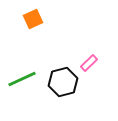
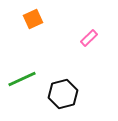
pink rectangle: moved 25 px up
black hexagon: moved 12 px down
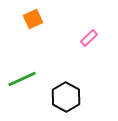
black hexagon: moved 3 px right, 3 px down; rotated 16 degrees counterclockwise
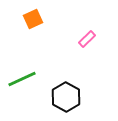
pink rectangle: moved 2 px left, 1 px down
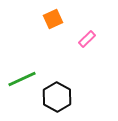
orange square: moved 20 px right
black hexagon: moved 9 px left
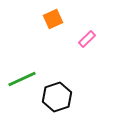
black hexagon: rotated 12 degrees clockwise
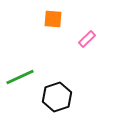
orange square: rotated 30 degrees clockwise
green line: moved 2 px left, 2 px up
